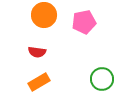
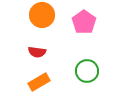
orange circle: moved 2 px left
pink pentagon: rotated 25 degrees counterclockwise
green circle: moved 15 px left, 8 px up
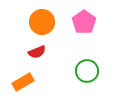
orange circle: moved 7 px down
red semicircle: rotated 30 degrees counterclockwise
orange rectangle: moved 16 px left
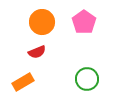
green circle: moved 8 px down
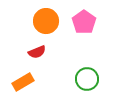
orange circle: moved 4 px right, 1 px up
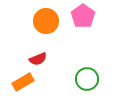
pink pentagon: moved 1 px left, 6 px up
red semicircle: moved 1 px right, 7 px down
